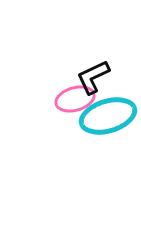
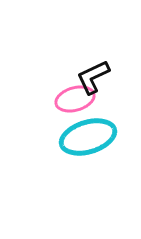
cyan ellipse: moved 20 px left, 21 px down
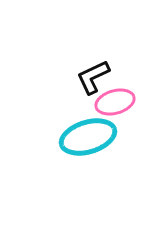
pink ellipse: moved 40 px right, 3 px down
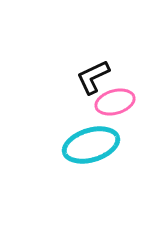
cyan ellipse: moved 3 px right, 8 px down
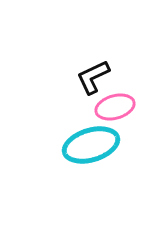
pink ellipse: moved 5 px down
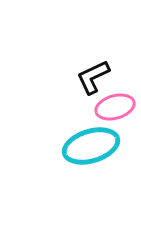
cyan ellipse: moved 1 px down
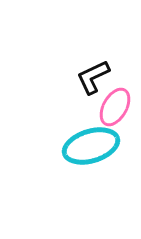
pink ellipse: rotated 45 degrees counterclockwise
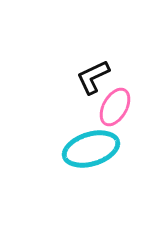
cyan ellipse: moved 3 px down
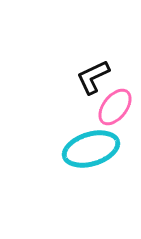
pink ellipse: rotated 9 degrees clockwise
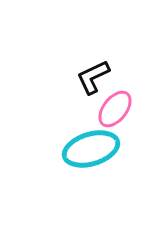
pink ellipse: moved 2 px down
